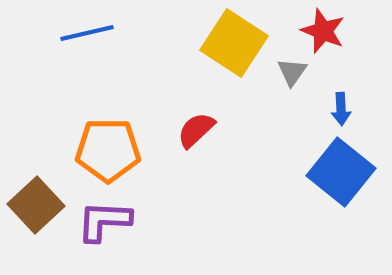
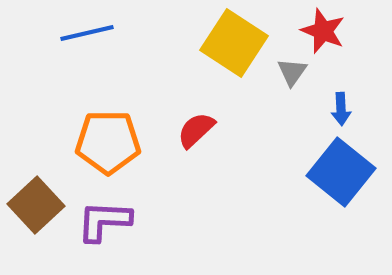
orange pentagon: moved 8 px up
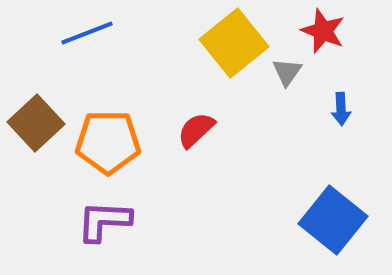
blue line: rotated 8 degrees counterclockwise
yellow square: rotated 18 degrees clockwise
gray triangle: moved 5 px left
blue square: moved 8 px left, 48 px down
brown square: moved 82 px up
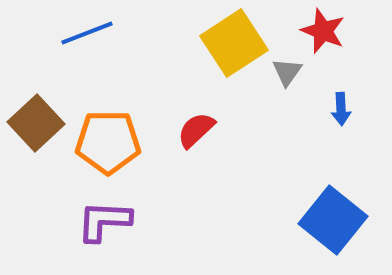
yellow square: rotated 6 degrees clockwise
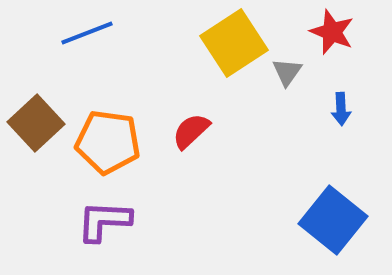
red star: moved 9 px right, 1 px down
red semicircle: moved 5 px left, 1 px down
orange pentagon: rotated 8 degrees clockwise
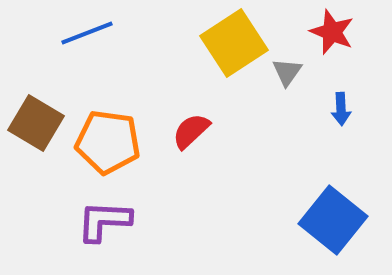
brown square: rotated 16 degrees counterclockwise
